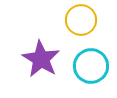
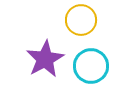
purple star: moved 4 px right; rotated 12 degrees clockwise
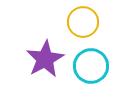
yellow circle: moved 2 px right, 2 px down
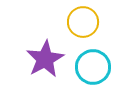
cyan circle: moved 2 px right, 1 px down
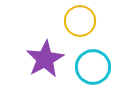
yellow circle: moved 3 px left, 1 px up
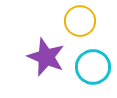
purple star: moved 1 px right, 2 px up; rotated 21 degrees counterclockwise
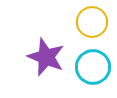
yellow circle: moved 12 px right, 1 px down
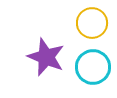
yellow circle: moved 1 px down
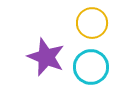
cyan circle: moved 2 px left
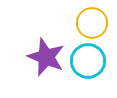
cyan circle: moved 3 px left, 6 px up
